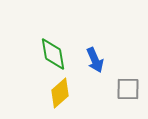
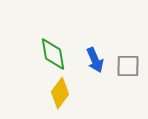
gray square: moved 23 px up
yellow diamond: rotated 12 degrees counterclockwise
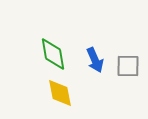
yellow diamond: rotated 48 degrees counterclockwise
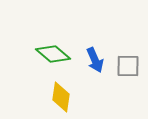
green diamond: rotated 40 degrees counterclockwise
yellow diamond: moved 1 px right, 4 px down; rotated 20 degrees clockwise
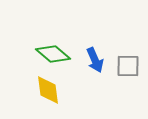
yellow diamond: moved 13 px left, 7 px up; rotated 16 degrees counterclockwise
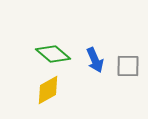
yellow diamond: rotated 68 degrees clockwise
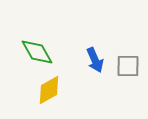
green diamond: moved 16 px left, 2 px up; rotated 20 degrees clockwise
yellow diamond: moved 1 px right
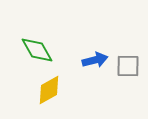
green diamond: moved 2 px up
blue arrow: rotated 80 degrees counterclockwise
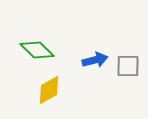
green diamond: rotated 16 degrees counterclockwise
